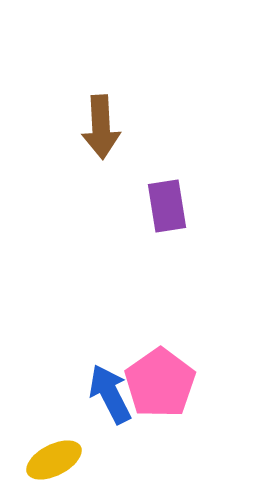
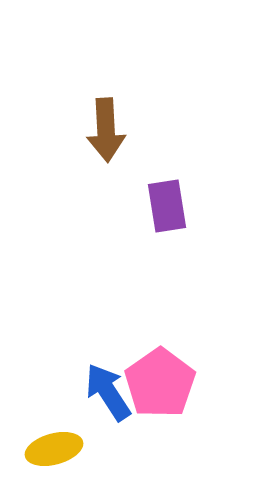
brown arrow: moved 5 px right, 3 px down
blue arrow: moved 2 px left, 2 px up; rotated 6 degrees counterclockwise
yellow ellipse: moved 11 px up; rotated 12 degrees clockwise
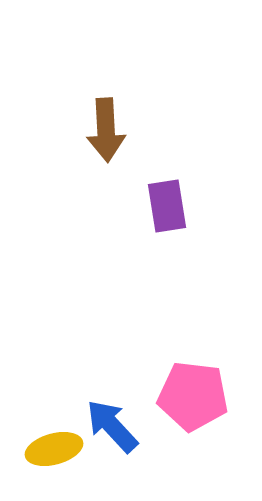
pink pentagon: moved 33 px right, 13 px down; rotated 30 degrees counterclockwise
blue arrow: moved 4 px right, 34 px down; rotated 10 degrees counterclockwise
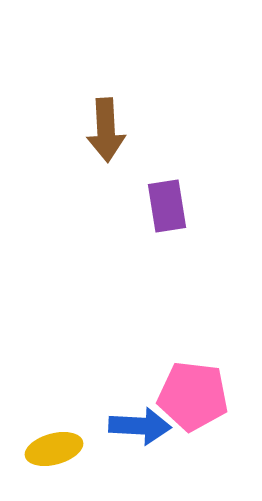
blue arrow: moved 28 px right; rotated 136 degrees clockwise
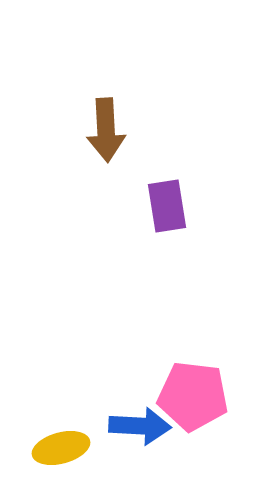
yellow ellipse: moved 7 px right, 1 px up
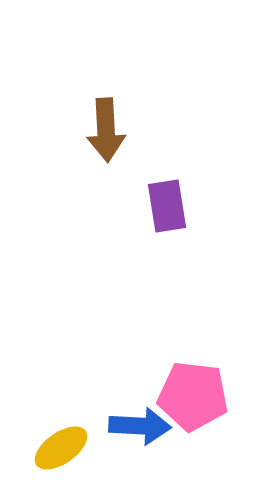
yellow ellipse: rotated 20 degrees counterclockwise
